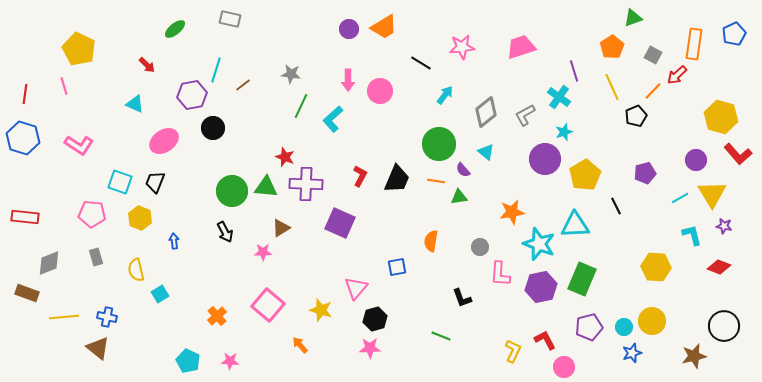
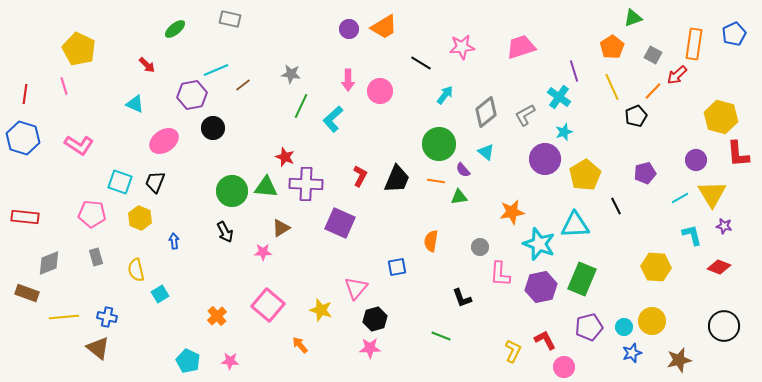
cyan line at (216, 70): rotated 50 degrees clockwise
red L-shape at (738, 154): rotated 36 degrees clockwise
brown star at (694, 356): moved 15 px left, 4 px down
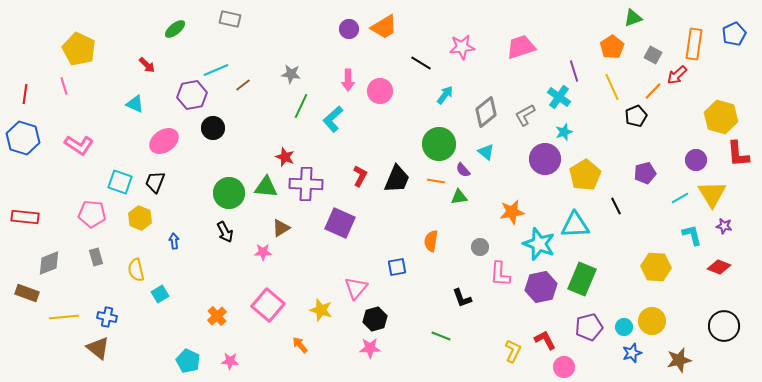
green circle at (232, 191): moved 3 px left, 2 px down
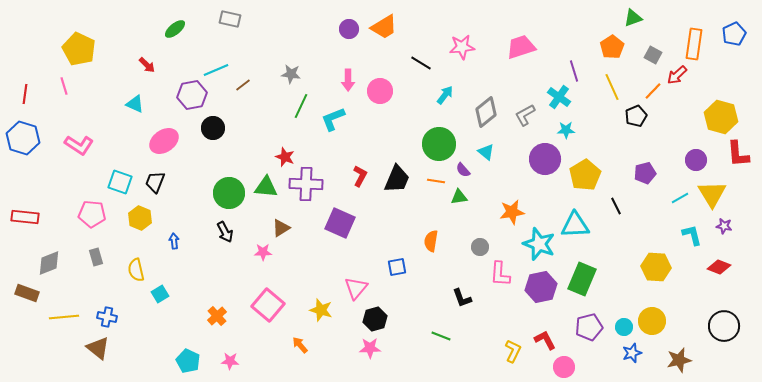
cyan L-shape at (333, 119): rotated 20 degrees clockwise
cyan star at (564, 132): moved 2 px right, 2 px up; rotated 18 degrees clockwise
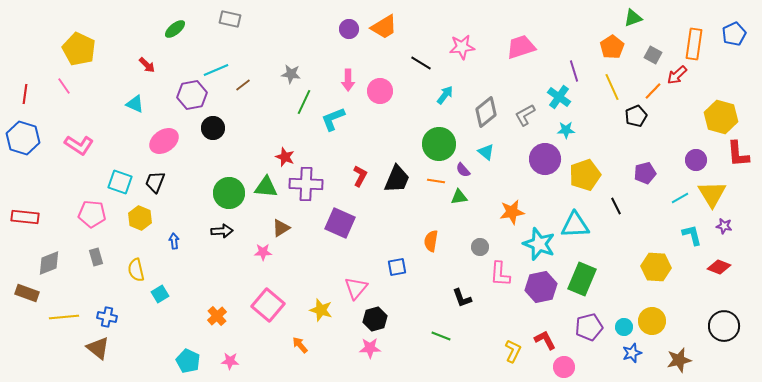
pink line at (64, 86): rotated 18 degrees counterclockwise
green line at (301, 106): moved 3 px right, 4 px up
yellow pentagon at (585, 175): rotated 12 degrees clockwise
black arrow at (225, 232): moved 3 px left, 1 px up; rotated 65 degrees counterclockwise
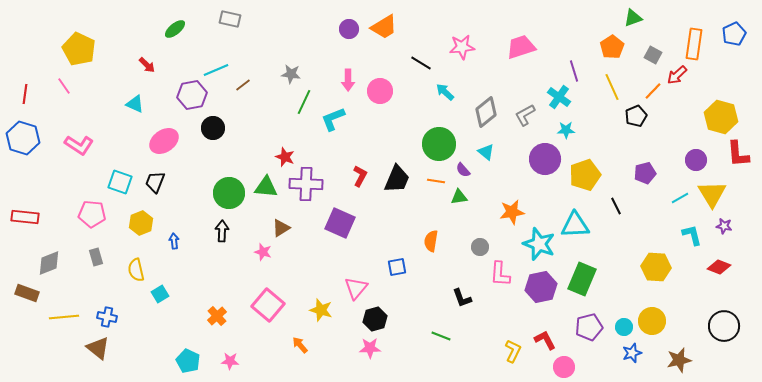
cyan arrow at (445, 95): moved 3 px up; rotated 84 degrees counterclockwise
yellow hexagon at (140, 218): moved 1 px right, 5 px down; rotated 15 degrees clockwise
black arrow at (222, 231): rotated 85 degrees counterclockwise
pink star at (263, 252): rotated 18 degrees clockwise
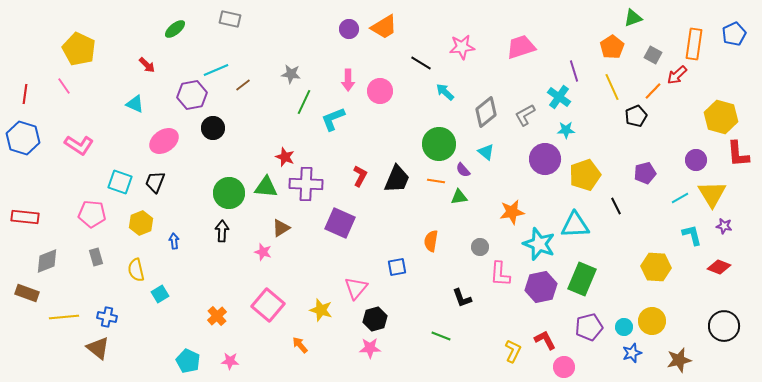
gray diamond at (49, 263): moved 2 px left, 2 px up
